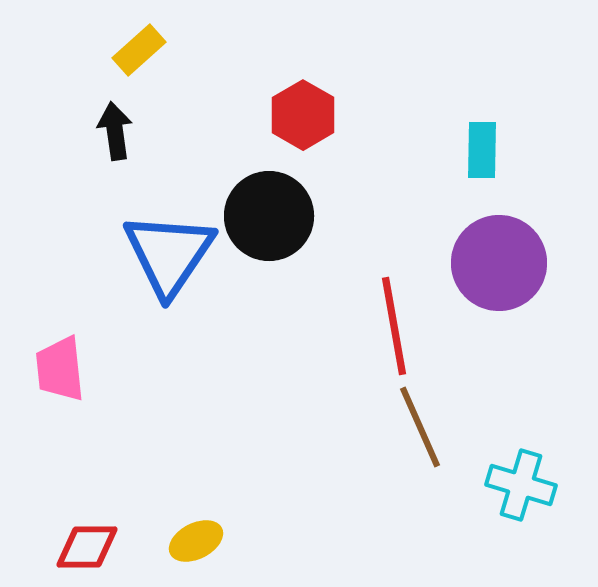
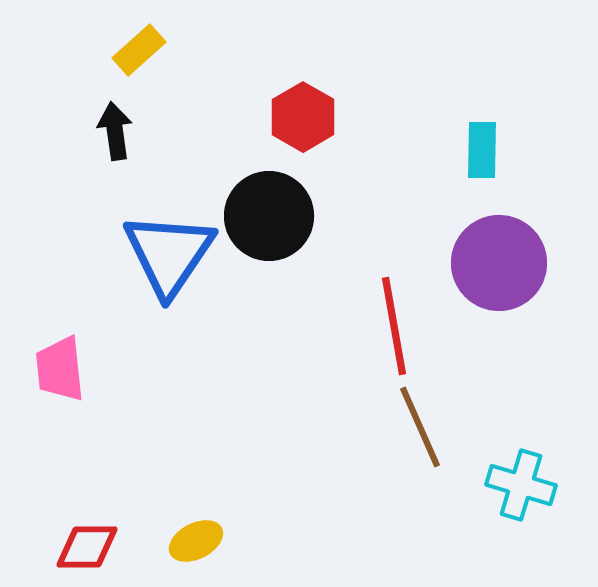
red hexagon: moved 2 px down
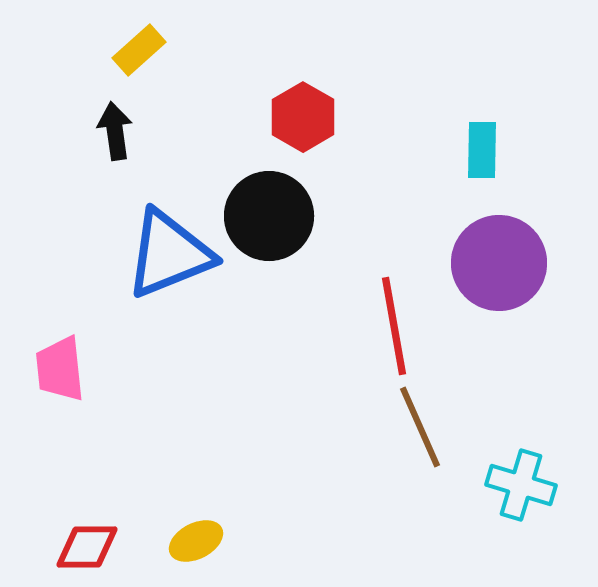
blue triangle: rotated 34 degrees clockwise
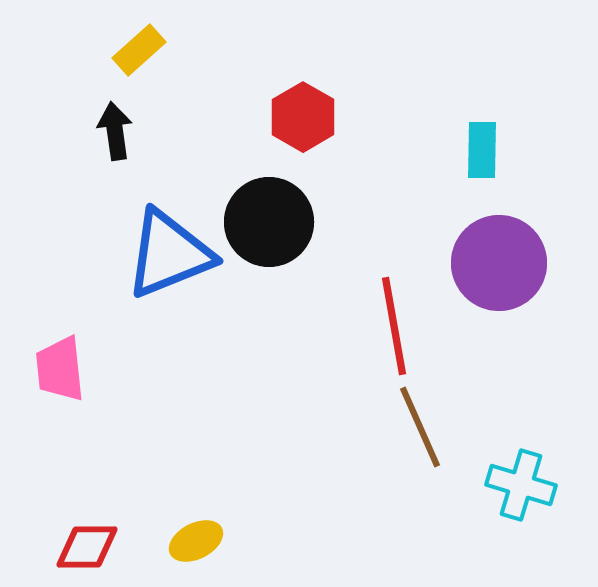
black circle: moved 6 px down
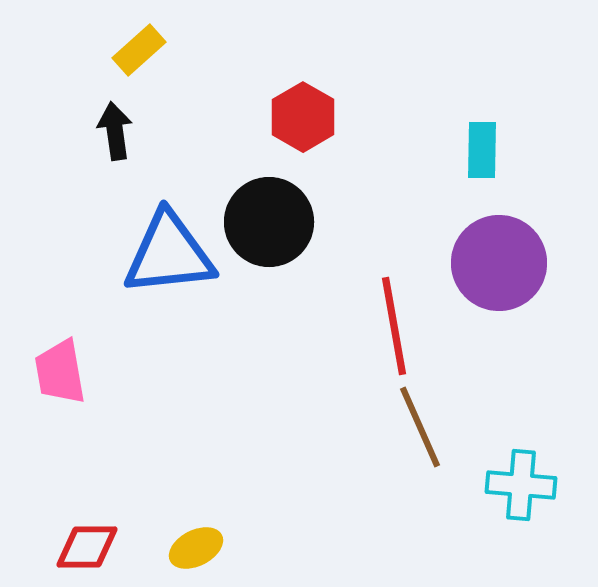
blue triangle: rotated 16 degrees clockwise
pink trapezoid: moved 3 px down; rotated 4 degrees counterclockwise
cyan cross: rotated 12 degrees counterclockwise
yellow ellipse: moved 7 px down
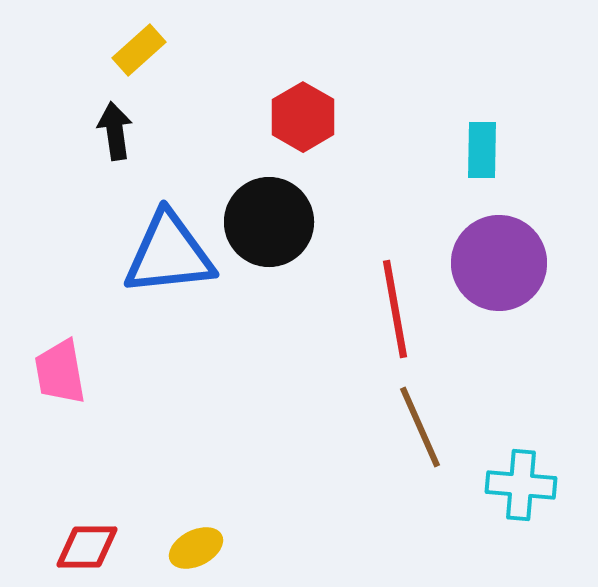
red line: moved 1 px right, 17 px up
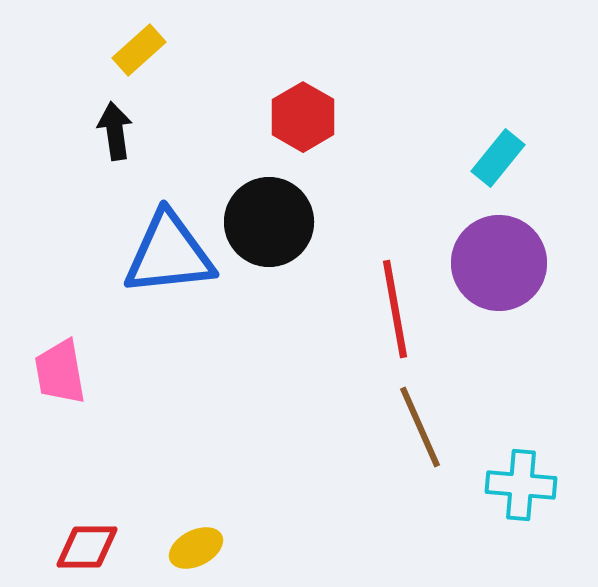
cyan rectangle: moved 16 px right, 8 px down; rotated 38 degrees clockwise
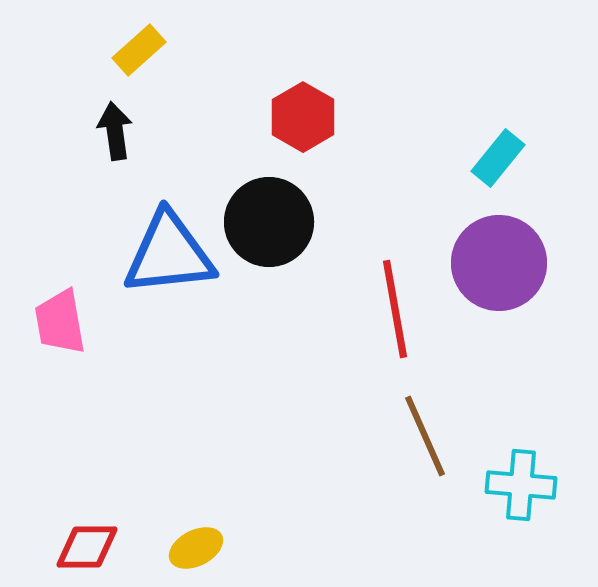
pink trapezoid: moved 50 px up
brown line: moved 5 px right, 9 px down
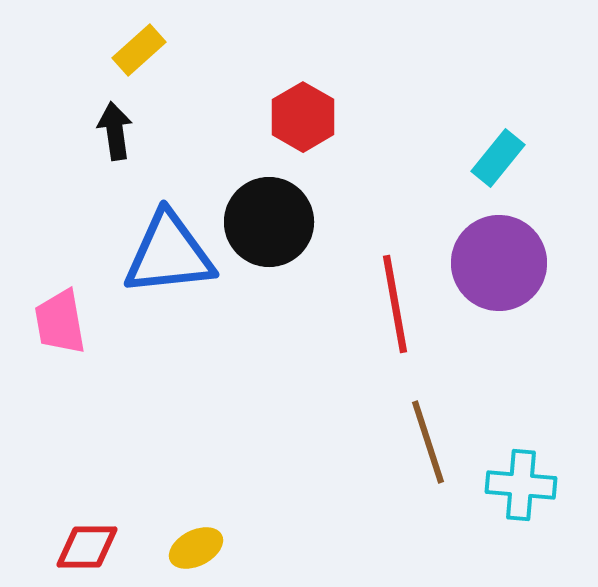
red line: moved 5 px up
brown line: moved 3 px right, 6 px down; rotated 6 degrees clockwise
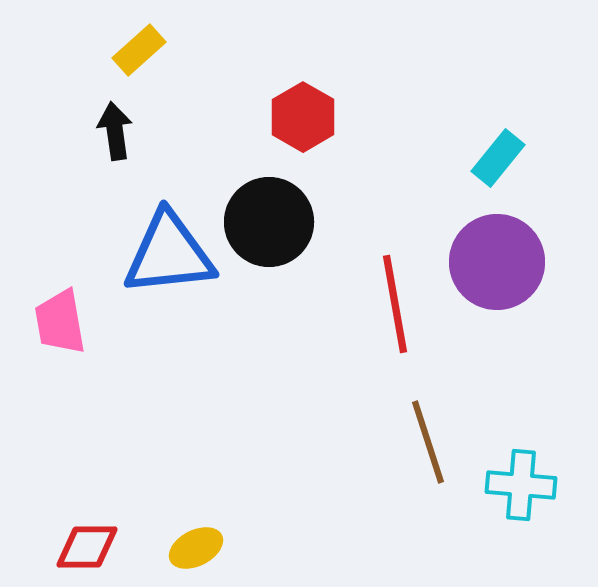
purple circle: moved 2 px left, 1 px up
